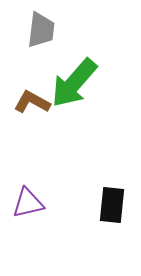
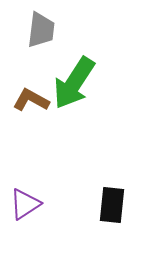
green arrow: rotated 8 degrees counterclockwise
brown L-shape: moved 1 px left, 2 px up
purple triangle: moved 3 px left, 1 px down; rotated 20 degrees counterclockwise
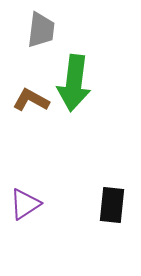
green arrow: rotated 26 degrees counterclockwise
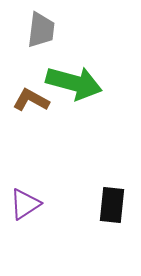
green arrow: rotated 82 degrees counterclockwise
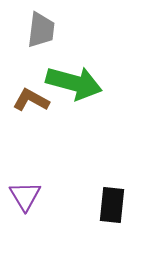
purple triangle: moved 8 px up; rotated 28 degrees counterclockwise
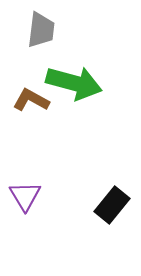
black rectangle: rotated 33 degrees clockwise
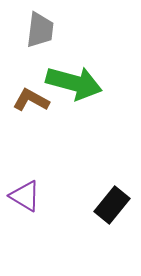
gray trapezoid: moved 1 px left
purple triangle: rotated 28 degrees counterclockwise
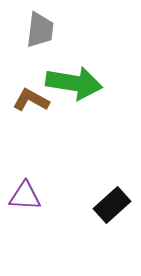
green arrow: rotated 6 degrees counterclockwise
purple triangle: rotated 28 degrees counterclockwise
black rectangle: rotated 9 degrees clockwise
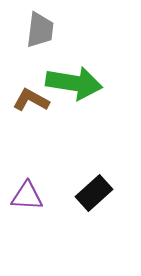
purple triangle: moved 2 px right
black rectangle: moved 18 px left, 12 px up
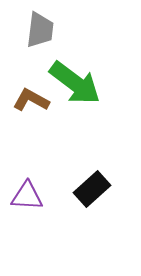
green arrow: moved 1 px right; rotated 28 degrees clockwise
black rectangle: moved 2 px left, 4 px up
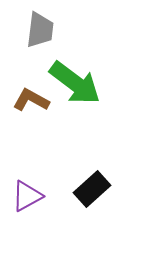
purple triangle: rotated 32 degrees counterclockwise
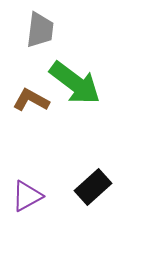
black rectangle: moved 1 px right, 2 px up
